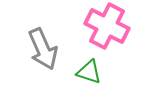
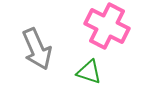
gray arrow: moved 6 px left
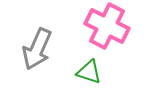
gray arrow: rotated 48 degrees clockwise
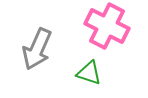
green triangle: moved 1 px down
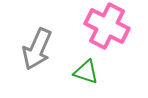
green triangle: moved 3 px left, 1 px up
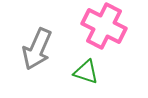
pink cross: moved 3 px left
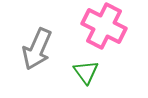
green triangle: rotated 36 degrees clockwise
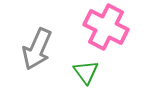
pink cross: moved 2 px right, 1 px down
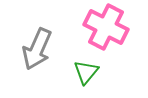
green triangle: rotated 16 degrees clockwise
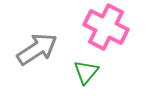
gray arrow: rotated 147 degrees counterclockwise
